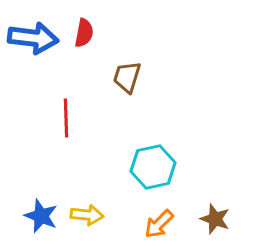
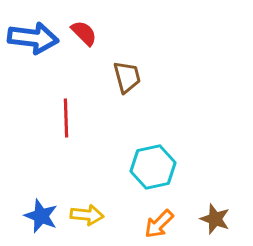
red semicircle: rotated 56 degrees counterclockwise
brown trapezoid: rotated 148 degrees clockwise
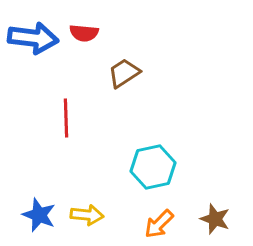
red semicircle: rotated 140 degrees clockwise
brown trapezoid: moved 3 px left, 4 px up; rotated 108 degrees counterclockwise
blue star: moved 2 px left, 1 px up
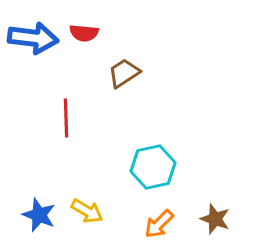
yellow arrow: moved 4 px up; rotated 24 degrees clockwise
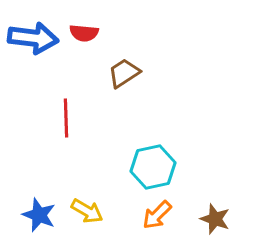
orange arrow: moved 2 px left, 9 px up
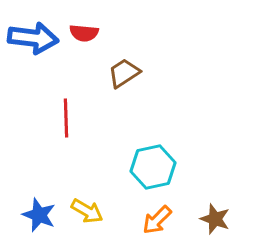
orange arrow: moved 5 px down
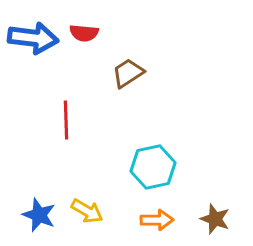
brown trapezoid: moved 4 px right
red line: moved 2 px down
orange arrow: rotated 136 degrees counterclockwise
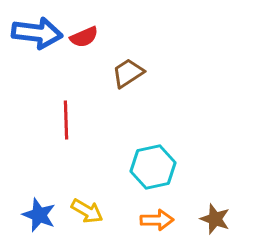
red semicircle: moved 4 px down; rotated 28 degrees counterclockwise
blue arrow: moved 4 px right, 5 px up
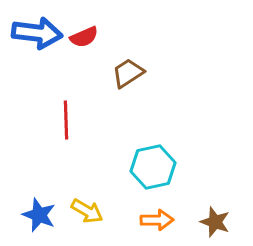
brown star: moved 3 px down
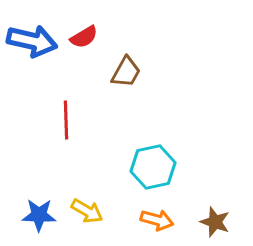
blue arrow: moved 5 px left, 8 px down; rotated 6 degrees clockwise
red semicircle: rotated 8 degrees counterclockwise
brown trapezoid: moved 2 px left, 1 px up; rotated 152 degrees clockwise
blue star: rotated 20 degrees counterclockwise
orange arrow: rotated 16 degrees clockwise
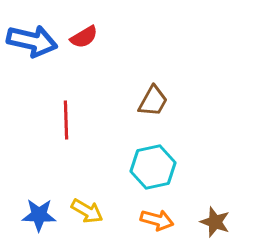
brown trapezoid: moved 27 px right, 29 px down
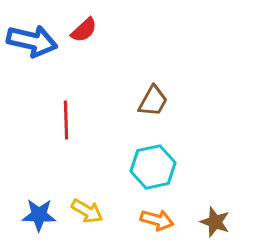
red semicircle: moved 7 px up; rotated 12 degrees counterclockwise
